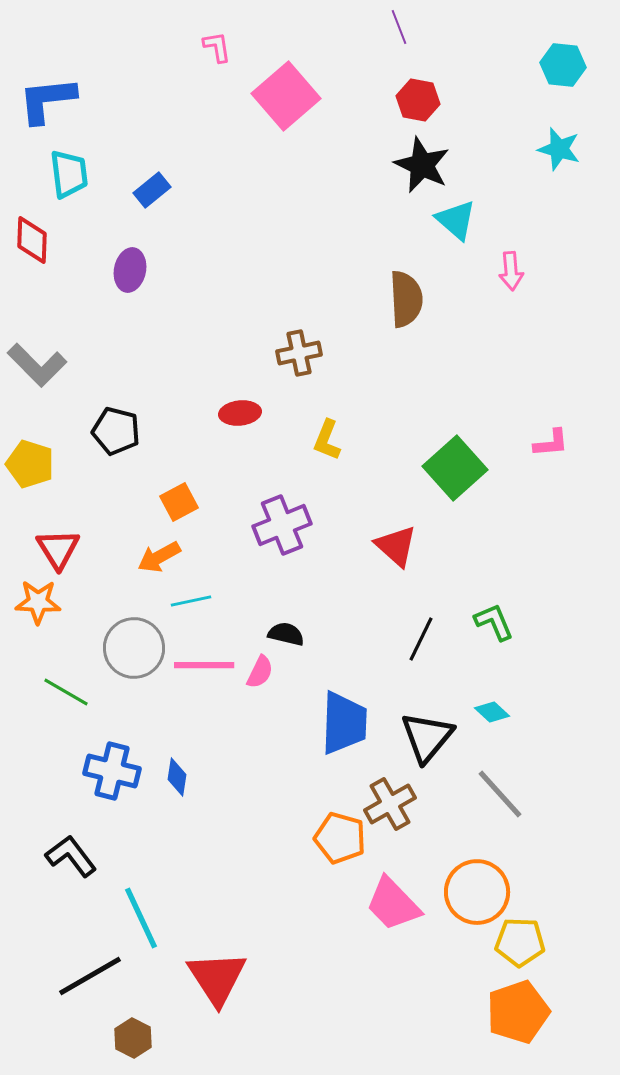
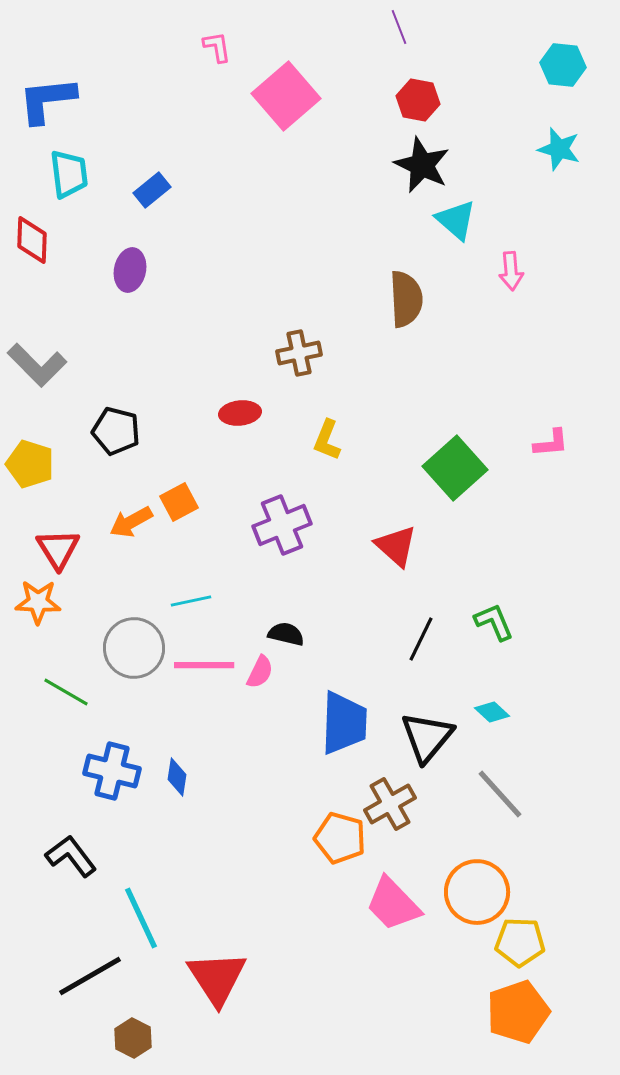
orange arrow at (159, 557): moved 28 px left, 35 px up
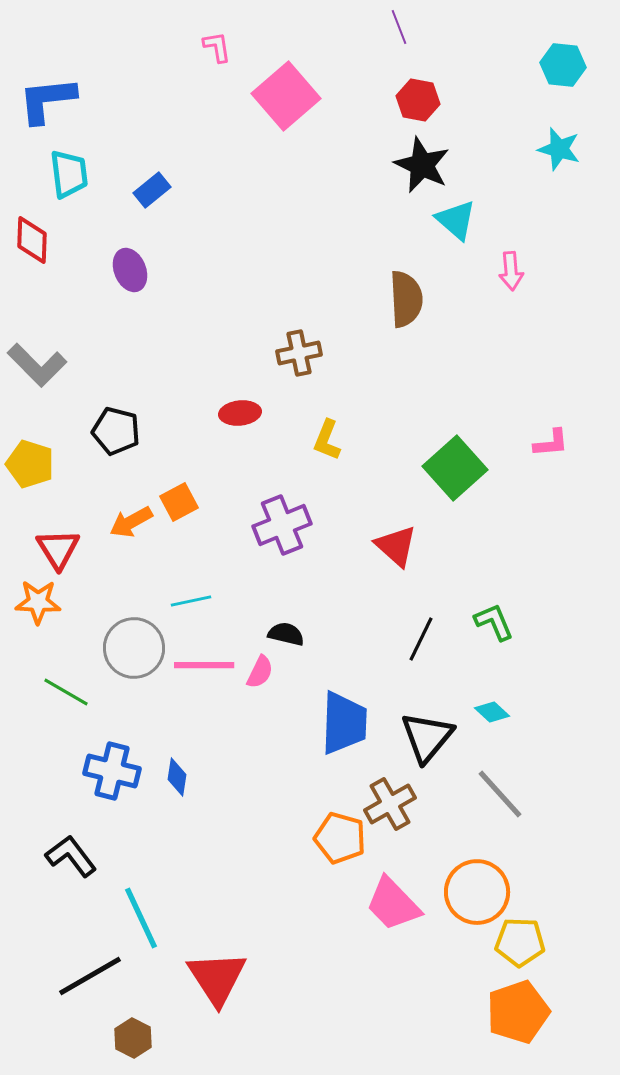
purple ellipse at (130, 270): rotated 33 degrees counterclockwise
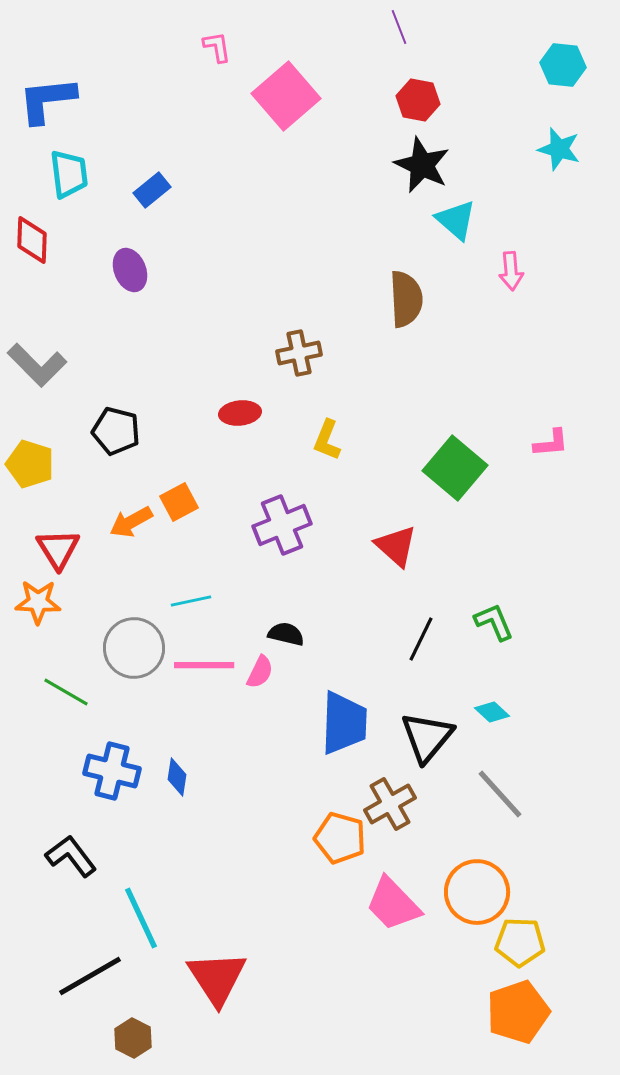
green square at (455, 468): rotated 8 degrees counterclockwise
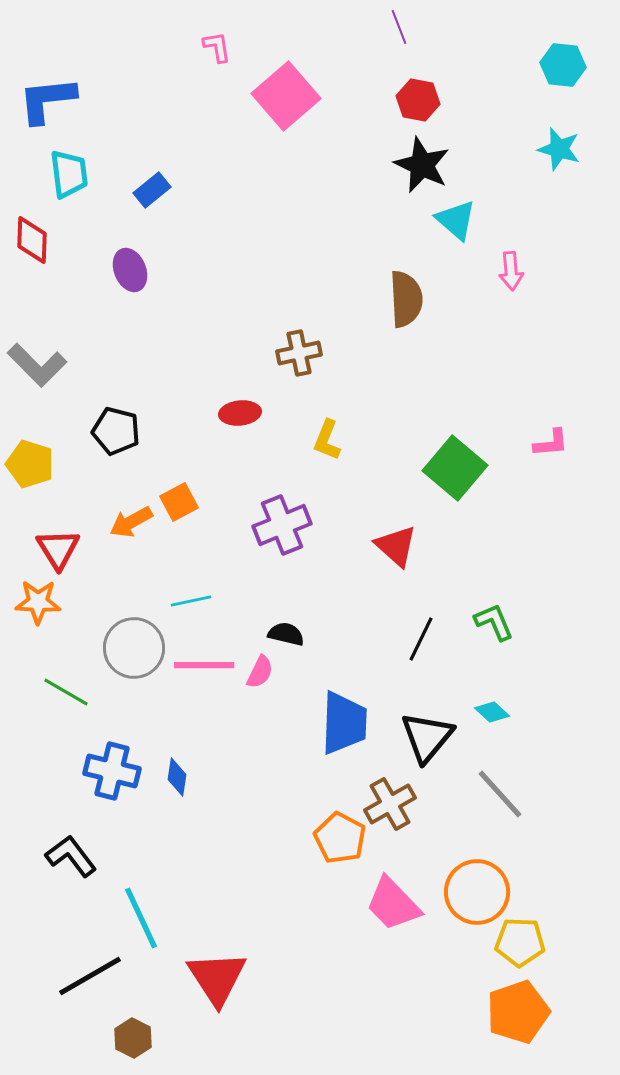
orange pentagon at (340, 838): rotated 12 degrees clockwise
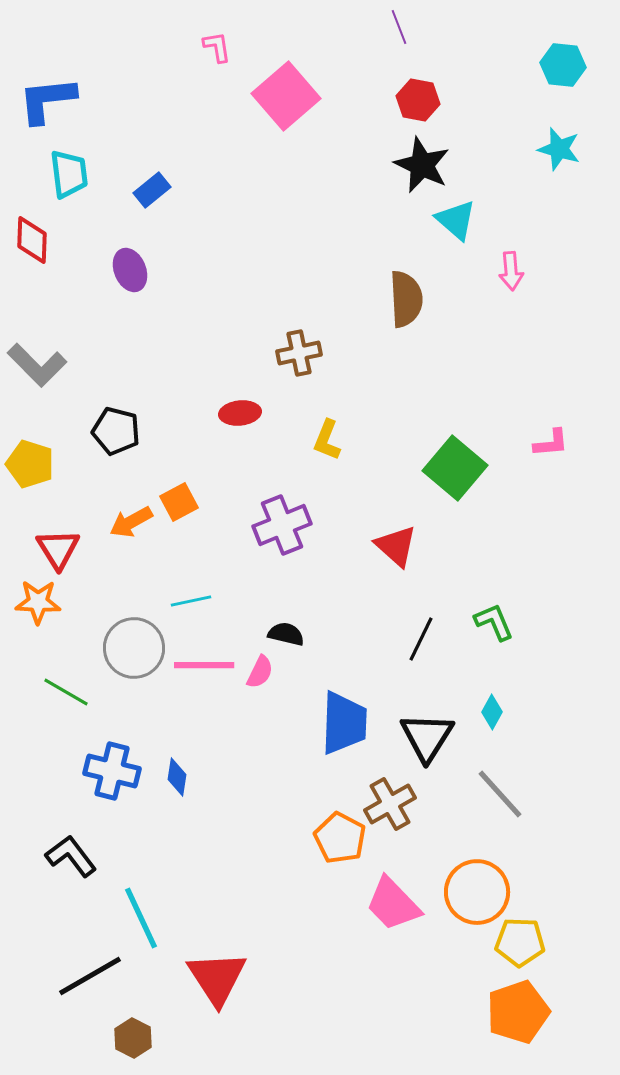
cyan diamond at (492, 712): rotated 76 degrees clockwise
black triangle at (427, 737): rotated 8 degrees counterclockwise
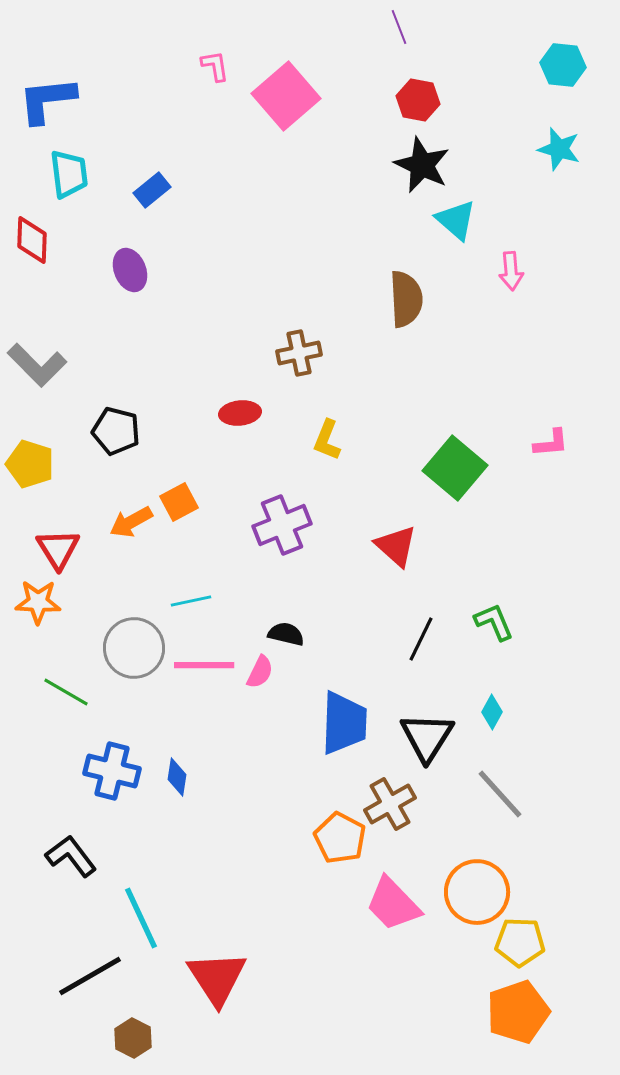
pink L-shape at (217, 47): moved 2 px left, 19 px down
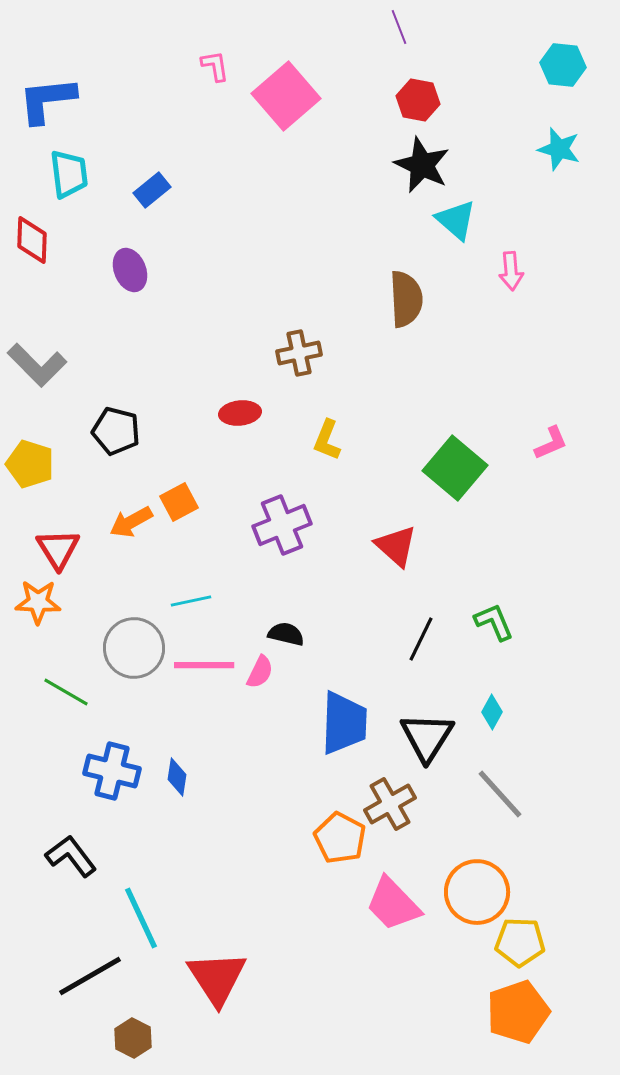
pink L-shape at (551, 443): rotated 18 degrees counterclockwise
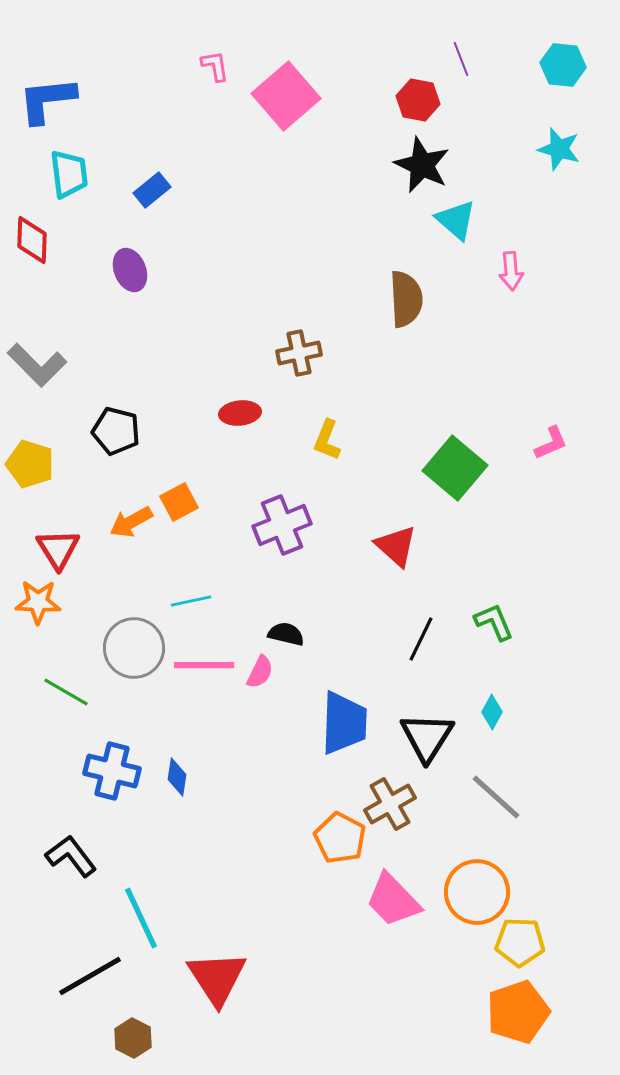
purple line at (399, 27): moved 62 px right, 32 px down
gray line at (500, 794): moved 4 px left, 3 px down; rotated 6 degrees counterclockwise
pink trapezoid at (393, 904): moved 4 px up
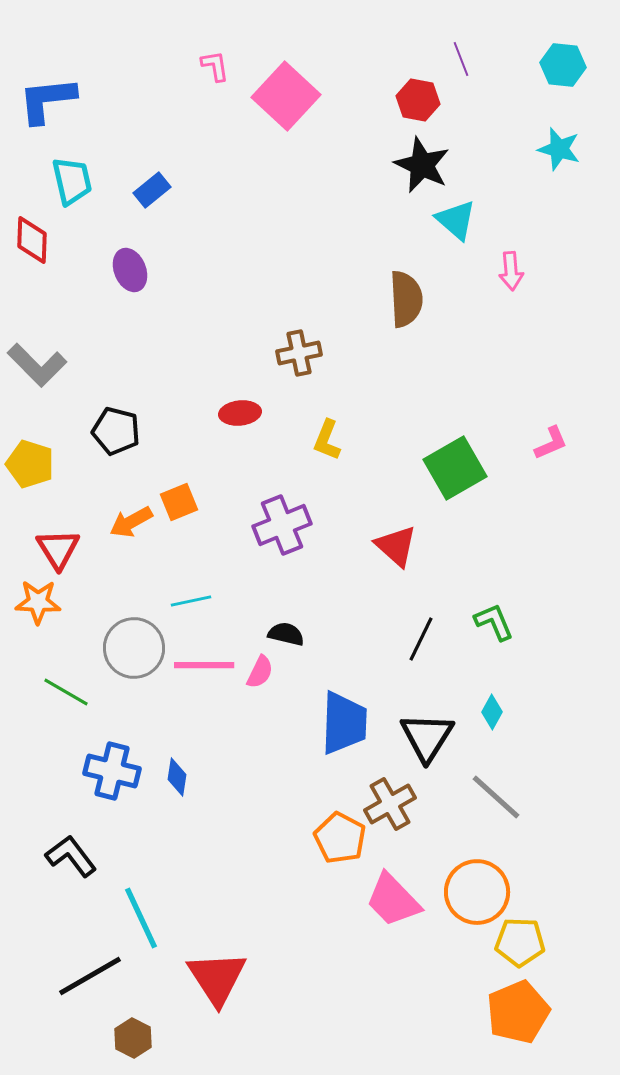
pink square at (286, 96): rotated 6 degrees counterclockwise
cyan trapezoid at (69, 174): moved 3 px right, 7 px down; rotated 6 degrees counterclockwise
green square at (455, 468): rotated 20 degrees clockwise
orange square at (179, 502): rotated 6 degrees clockwise
orange pentagon at (518, 1012): rotated 4 degrees counterclockwise
